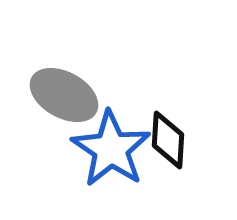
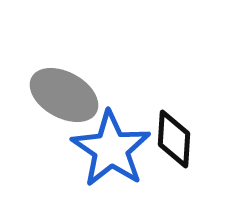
black diamond: moved 6 px right, 1 px up
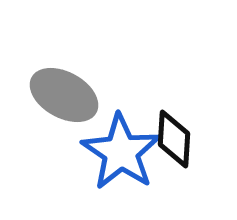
blue star: moved 10 px right, 3 px down
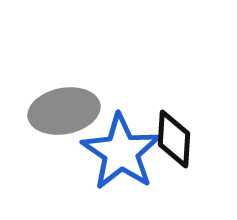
gray ellipse: moved 16 px down; rotated 40 degrees counterclockwise
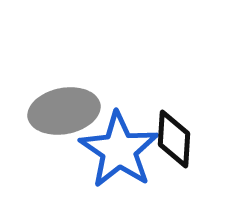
blue star: moved 2 px left, 2 px up
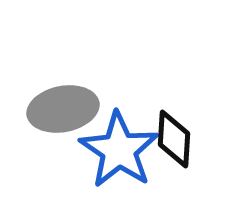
gray ellipse: moved 1 px left, 2 px up
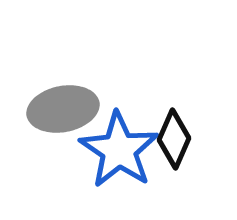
black diamond: rotated 20 degrees clockwise
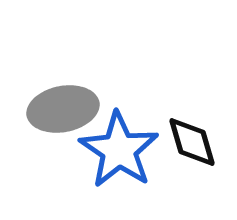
black diamond: moved 18 px right, 3 px down; rotated 40 degrees counterclockwise
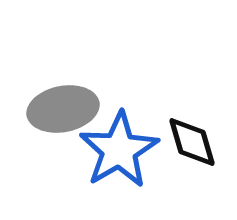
blue star: rotated 8 degrees clockwise
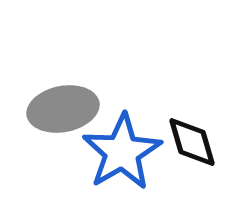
blue star: moved 3 px right, 2 px down
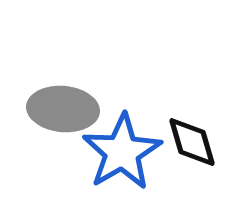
gray ellipse: rotated 16 degrees clockwise
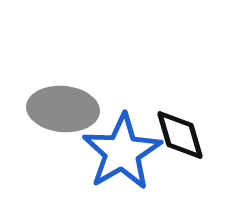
black diamond: moved 12 px left, 7 px up
